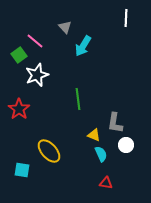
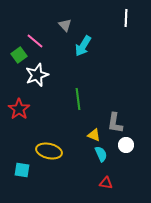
gray triangle: moved 2 px up
yellow ellipse: rotated 35 degrees counterclockwise
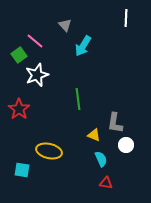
cyan semicircle: moved 5 px down
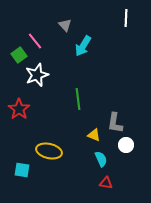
pink line: rotated 12 degrees clockwise
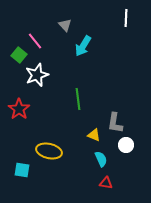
green square: rotated 14 degrees counterclockwise
